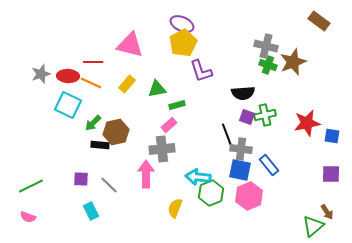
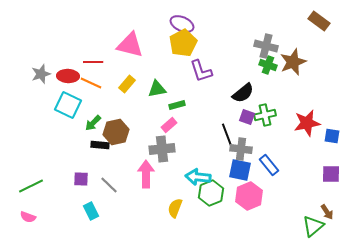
black semicircle at (243, 93): rotated 35 degrees counterclockwise
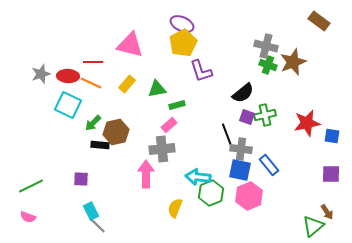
gray line at (109, 185): moved 12 px left, 40 px down
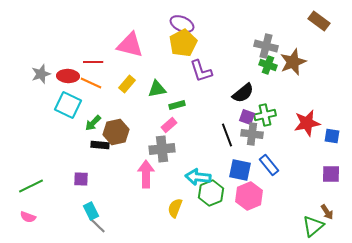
gray cross at (241, 149): moved 11 px right, 15 px up
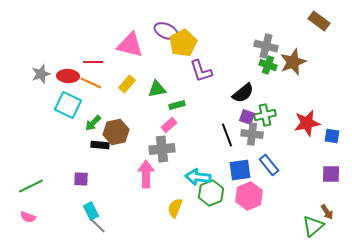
purple ellipse at (182, 24): moved 16 px left, 7 px down
blue square at (240, 170): rotated 20 degrees counterclockwise
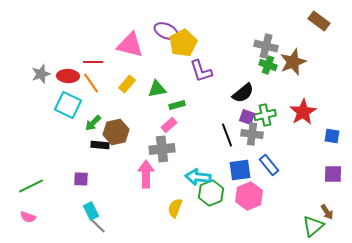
orange line at (91, 83): rotated 30 degrees clockwise
red star at (307, 123): moved 4 px left, 11 px up; rotated 20 degrees counterclockwise
purple square at (331, 174): moved 2 px right
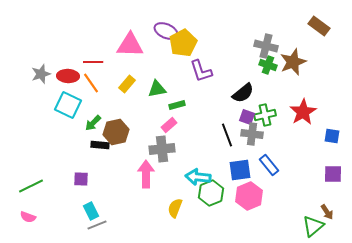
brown rectangle at (319, 21): moved 5 px down
pink triangle at (130, 45): rotated 12 degrees counterclockwise
gray line at (97, 225): rotated 66 degrees counterclockwise
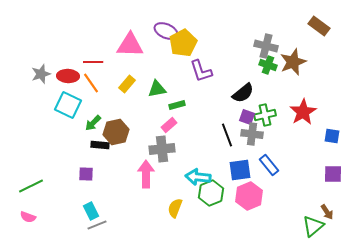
purple square at (81, 179): moved 5 px right, 5 px up
